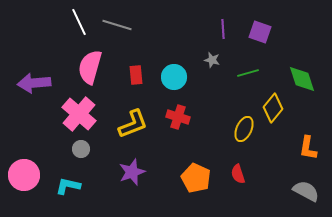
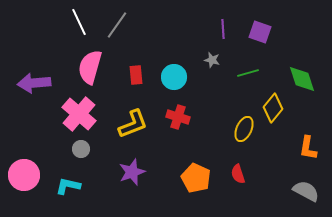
gray line: rotated 72 degrees counterclockwise
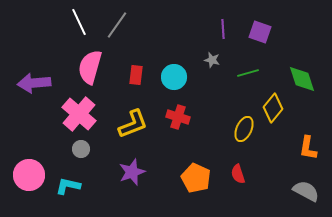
red rectangle: rotated 12 degrees clockwise
pink circle: moved 5 px right
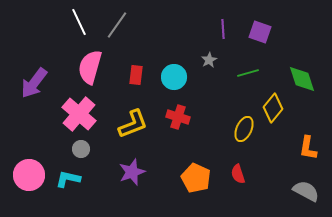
gray star: moved 3 px left; rotated 28 degrees clockwise
purple arrow: rotated 48 degrees counterclockwise
cyan L-shape: moved 7 px up
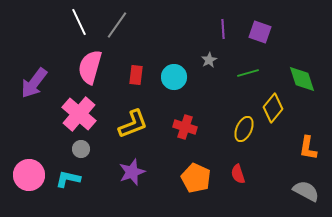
red cross: moved 7 px right, 10 px down
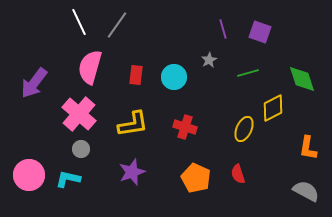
purple line: rotated 12 degrees counterclockwise
yellow diamond: rotated 24 degrees clockwise
yellow L-shape: rotated 12 degrees clockwise
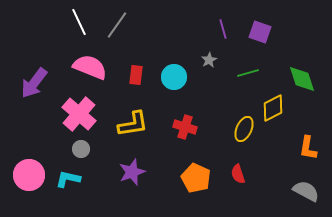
pink semicircle: rotated 96 degrees clockwise
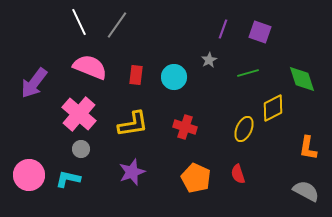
purple line: rotated 36 degrees clockwise
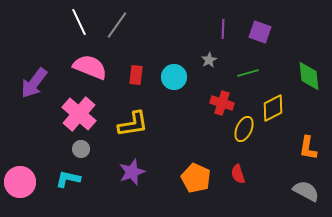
purple line: rotated 18 degrees counterclockwise
green diamond: moved 7 px right, 3 px up; rotated 12 degrees clockwise
red cross: moved 37 px right, 24 px up
pink circle: moved 9 px left, 7 px down
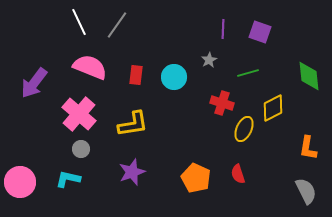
gray semicircle: rotated 36 degrees clockwise
